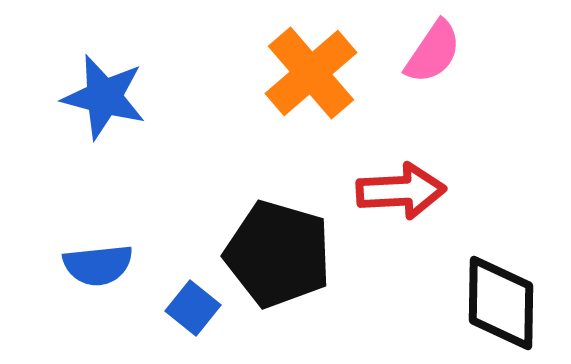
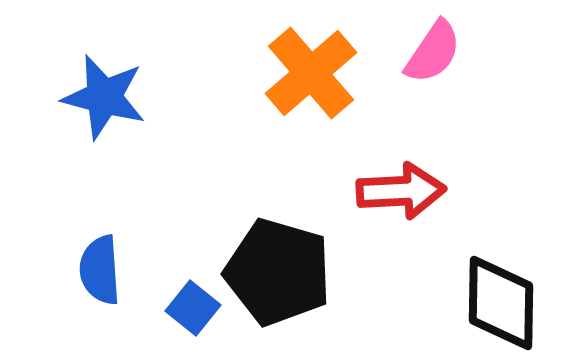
black pentagon: moved 18 px down
blue semicircle: moved 2 px right, 5 px down; rotated 92 degrees clockwise
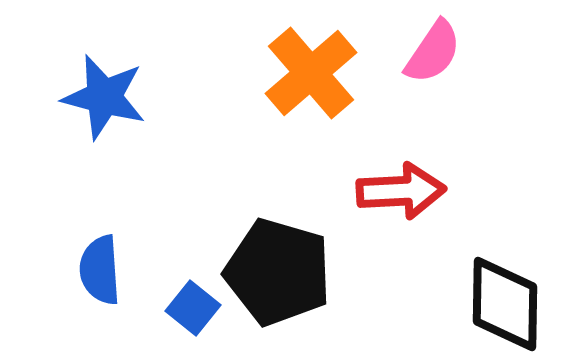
black diamond: moved 4 px right, 1 px down
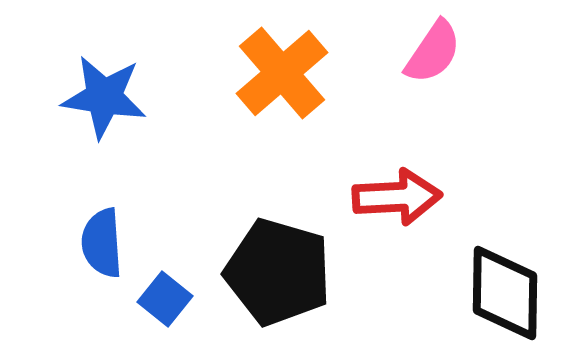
orange cross: moved 29 px left
blue star: rotated 6 degrees counterclockwise
red arrow: moved 4 px left, 6 px down
blue semicircle: moved 2 px right, 27 px up
black diamond: moved 11 px up
blue square: moved 28 px left, 9 px up
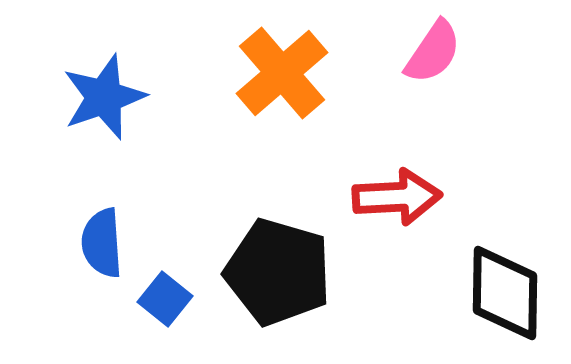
blue star: rotated 28 degrees counterclockwise
